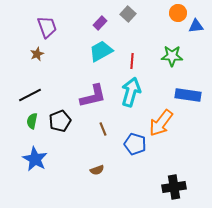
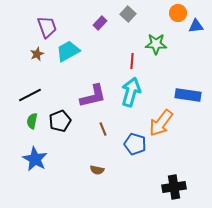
cyan trapezoid: moved 33 px left
green star: moved 16 px left, 12 px up
brown semicircle: rotated 32 degrees clockwise
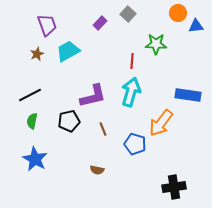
purple trapezoid: moved 2 px up
black pentagon: moved 9 px right; rotated 10 degrees clockwise
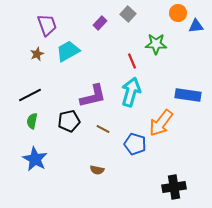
red line: rotated 28 degrees counterclockwise
brown line: rotated 40 degrees counterclockwise
